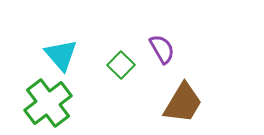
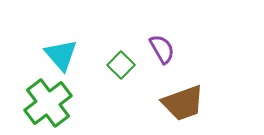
brown trapezoid: rotated 39 degrees clockwise
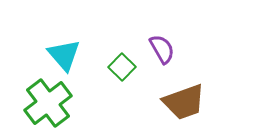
cyan triangle: moved 3 px right
green square: moved 1 px right, 2 px down
brown trapezoid: moved 1 px right, 1 px up
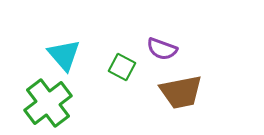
purple semicircle: rotated 140 degrees clockwise
green square: rotated 16 degrees counterclockwise
brown trapezoid: moved 3 px left, 10 px up; rotated 9 degrees clockwise
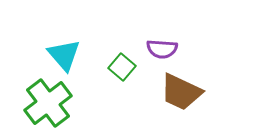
purple semicircle: rotated 16 degrees counterclockwise
green square: rotated 12 degrees clockwise
brown trapezoid: rotated 36 degrees clockwise
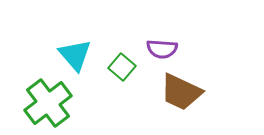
cyan triangle: moved 11 px right
